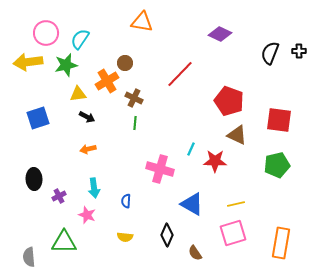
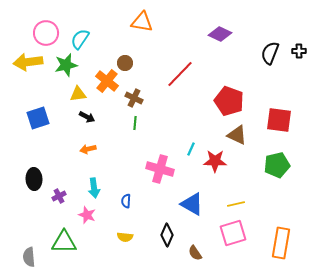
orange cross: rotated 20 degrees counterclockwise
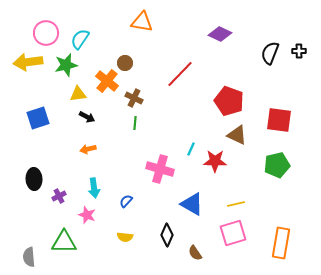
blue semicircle: rotated 40 degrees clockwise
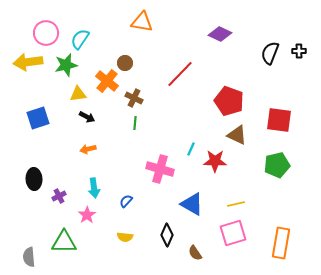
pink star: rotated 18 degrees clockwise
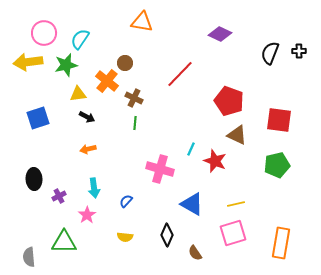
pink circle: moved 2 px left
red star: rotated 20 degrees clockwise
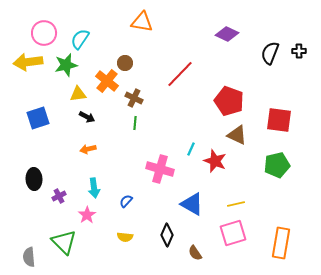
purple diamond: moved 7 px right
green triangle: rotated 44 degrees clockwise
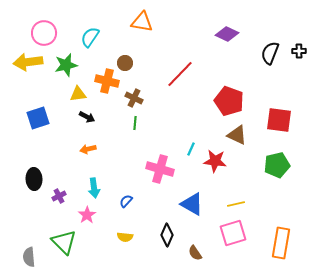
cyan semicircle: moved 10 px right, 2 px up
orange cross: rotated 25 degrees counterclockwise
red star: rotated 15 degrees counterclockwise
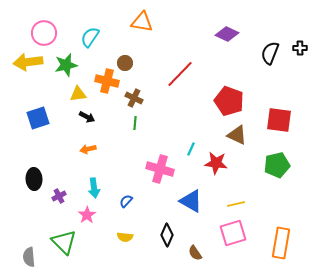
black cross: moved 1 px right, 3 px up
red star: moved 1 px right, 2 px down
blue triangle: moved 1 px left, 3 px up
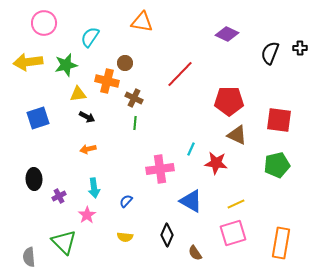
pink circle: moved 10 px up
red pentagon: rotated 20 degrees counterclockwise
pink cross: rotated 24 degrees counterclockwise
yellow line: rotated 12 degrees counterclockwise
